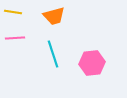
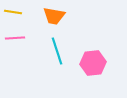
orange trapezoid: rotated 25 degrees clockwise
cyan line: moved 4 px right, 3 px up
pink hexagon: moved 1 px right
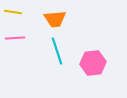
orange trapezoid: moved 1 px right, 3 px down; rotated 15 degrees counterclockwise
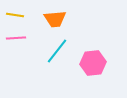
yellow line: moved 2 px right, 3 px down
pink line: moved 1 px right
cyan line: rotated 56 degrees clockwise
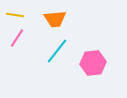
pink line: moved 1 px right; rotated 54 degrees counterclockwise
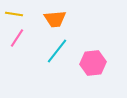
yellow line: moved 1 px left, 1 px up
